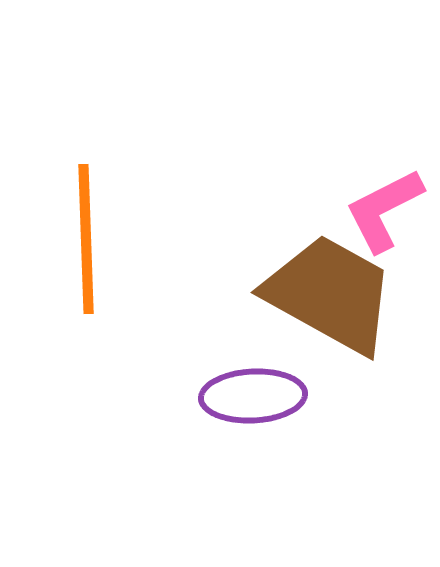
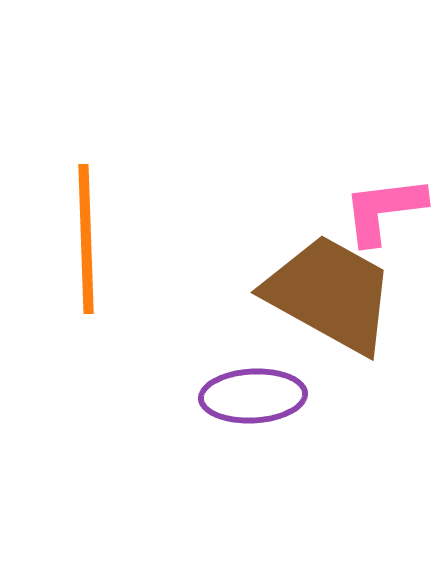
pink L-shape: rotated 20 degrees clockwise
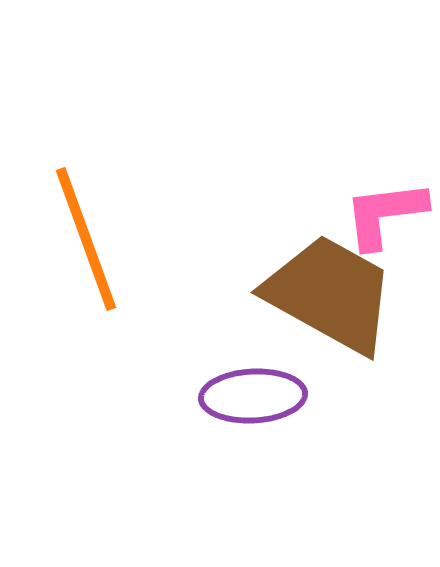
pink L-shape: moved 1 px right, 4 px down
orange line: rotated 18 degrees counterclockwise
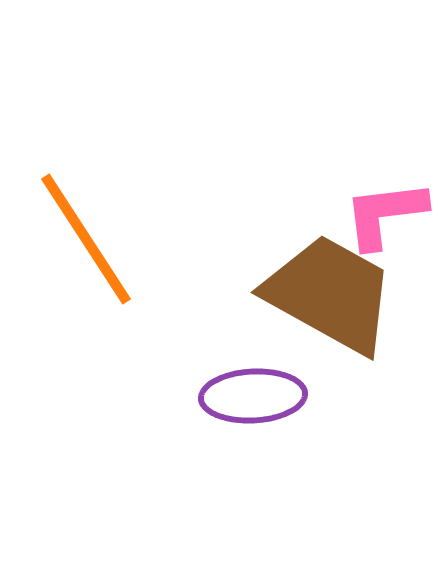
orange line: rotated 13 degrees counterclockwise
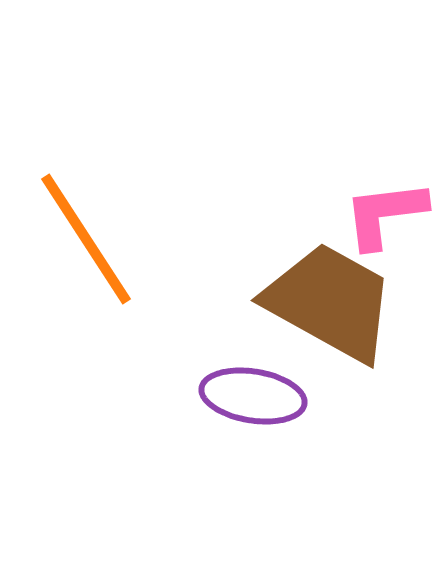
brown trapezoid: moved 8 px down
purple ellipse: rotated 12 degrees clockwise
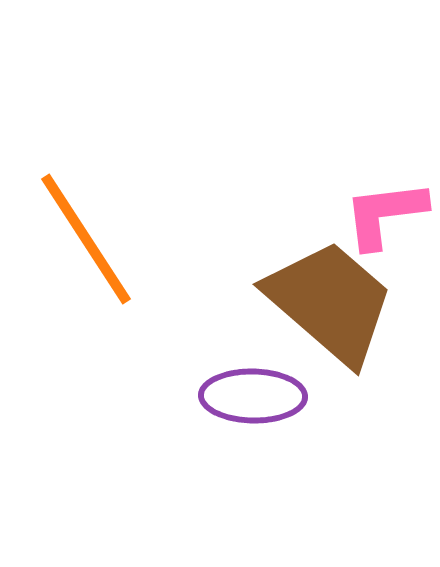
brown trapezoid: rotated 12 degrees clockwise
purple ellipse: rotated 8 degrees counterclockwise
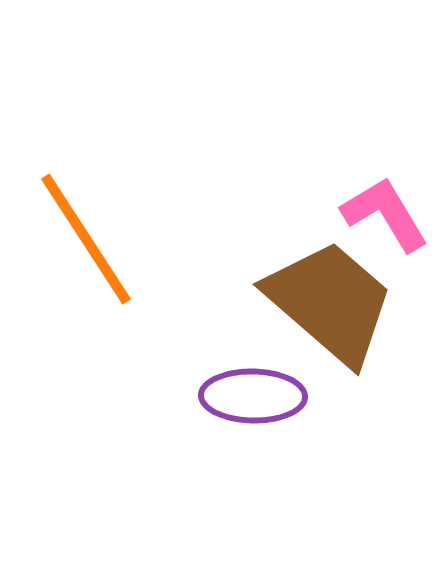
pink L-shape: rotated 66 degrees clockwise
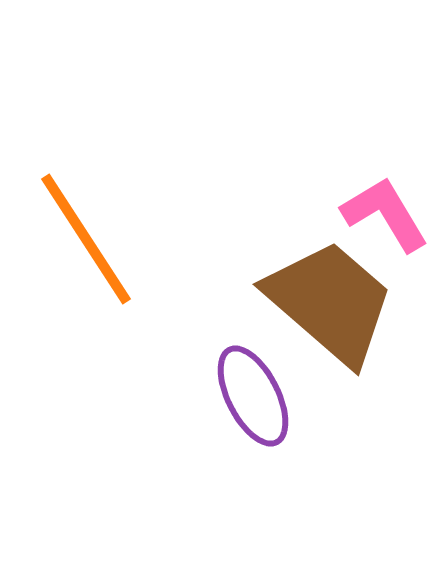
purple ellipse: rotated 62 degrees clockwise
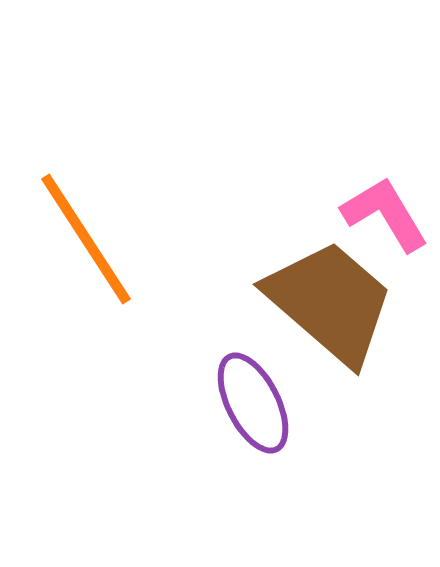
purple ellipse: moved 7 px down
